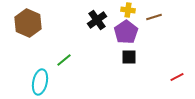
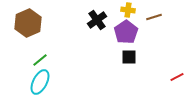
brown hexagon: rotated 12 degrees clockwise
green line: moved 24 px left
cyan ellipse: rotated 15 degrees clockwise
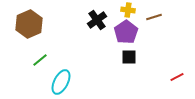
brown hexagon: moved 1 px right, 1 px down
cyan ellipse: moved 21 px right
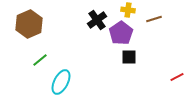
brown line: moved 2 px down
purple pentagon: moved 5 px left, 1 px down
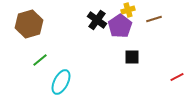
yellow cross: rotated 24 degrees counterclockwise
black cross: rotated 18 degrees counterclockwise
brown hexagon: rotated 8 degrees clockwise
purple pentagon: moved 1 px left, 7 px up
black square: moved 3 px right
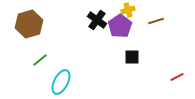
brown line: moved 2 px right, 2 px down
